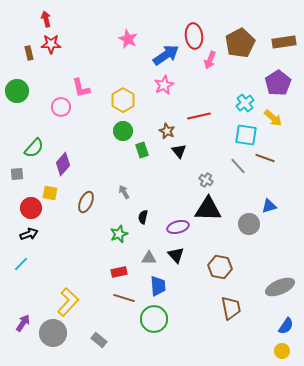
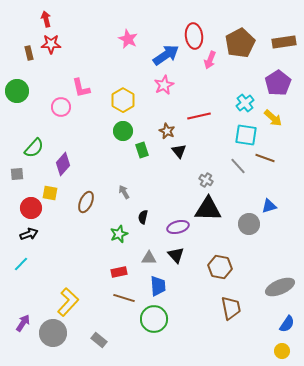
blue semicircle at (286, 326): moved 1 px right, 2 px up
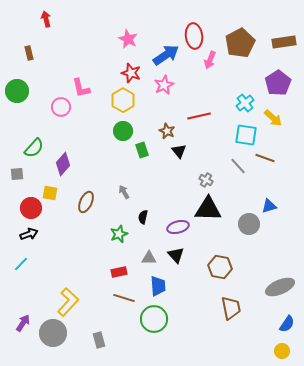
red star at (51, 44): moved 80 px right, 29 px down; rotated 18 degrees clockwise
gray rectangle at (99, 340): rotated 35 degrees clockwise
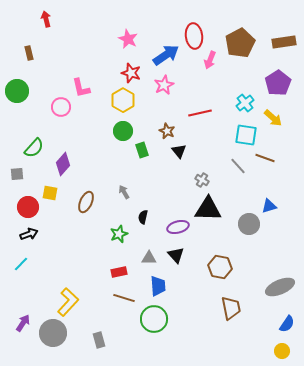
red line at (199, 116): moved 1 px right, 3 px up
gray cross at (206, 180): moved 4 px left
red circle at (31, 208): moved 3 px left, 1 px up
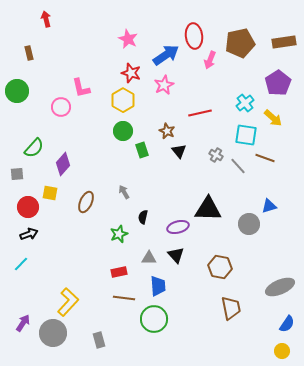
brown pentagon at (240, 43): rotated 16 degrees clockwise
gray cross at (202, 180): moved 14 px right, 25 px up
brown line at (124, 298): rotated 10 degrees counterclockwise
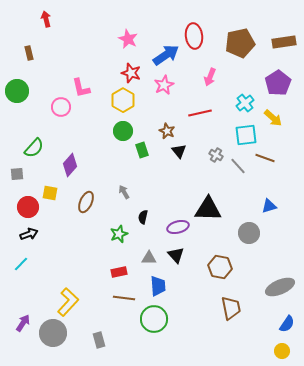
pink arrow at (210, 60): moved 17 px down
cyan square at (246, 135): rotated 15 degrees counterclockwise
purple diamond at (63, 164): moved 7 px right, 1 px down
gray circle at (249, 224): moved 9 px down
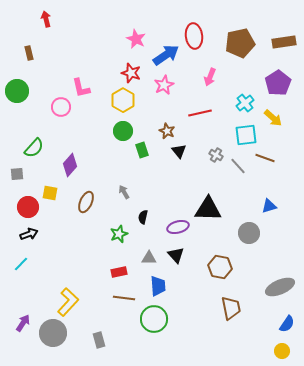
pink star at (128, 39): moved 8 px right
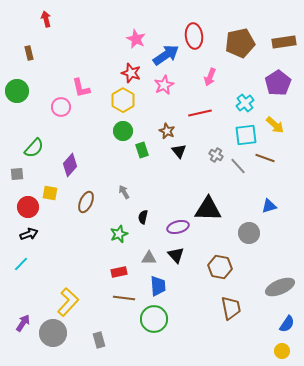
yellow arrow at (273, 118): moved 2 px right, 7 px down
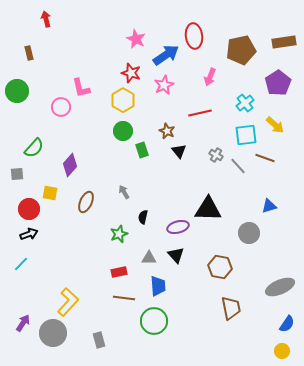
brown pentagon at (240, 43): moved 1 px right, 7 px down
red circle at (28, 207): moved 1 px right, 2 px down
green circle at (154, 319): moved 2 px down
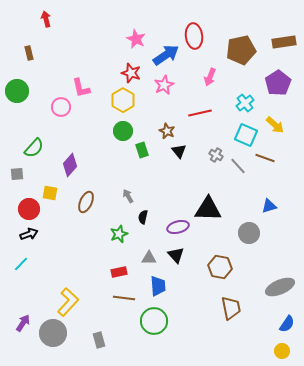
cyan square at (246, 135): rotated 30 degrees clockwise
gray arrow at (124, 192): moved 4 px right, 4 px down
